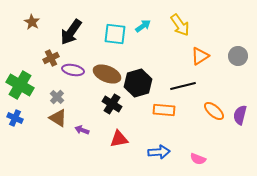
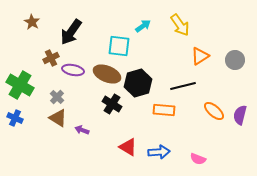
cyan square: moved 4 px right, 12 px down
gray circle: moved 3 px left, 4 px down
red triangle: moved 9 px right, 8 px down; rotated 42 degrees clockwise
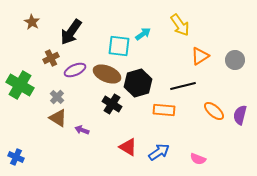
cyan arrow: moved 8 px down
purple ellipse: moved 2 px right; rotated 35 degrees counterclockwise
blue cross: moved 1 px right, 39 px down
blue arrow: rotated 30 degrees counterclockwise
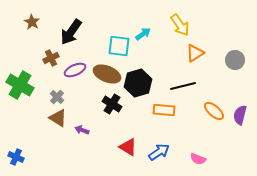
orange triangle: moved 5 px left, 3 px up
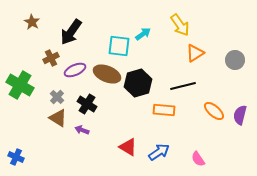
black cross: moved 25 px left
pink semicircle: rotated 35 degrees clockwise
